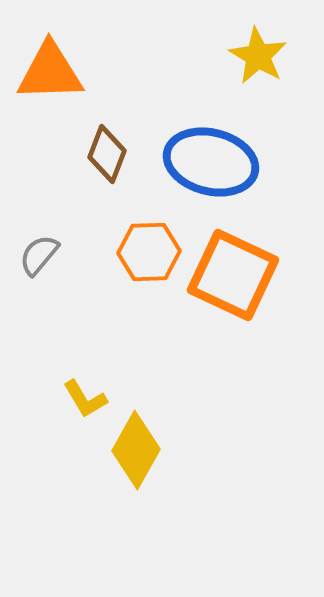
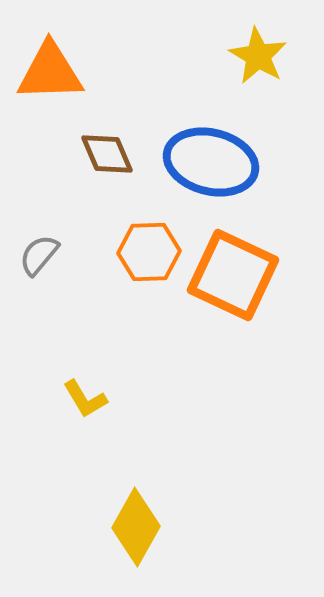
brown diamond: rotated 44 degrees counterclockwise
yellow diamond: moved 77 px down
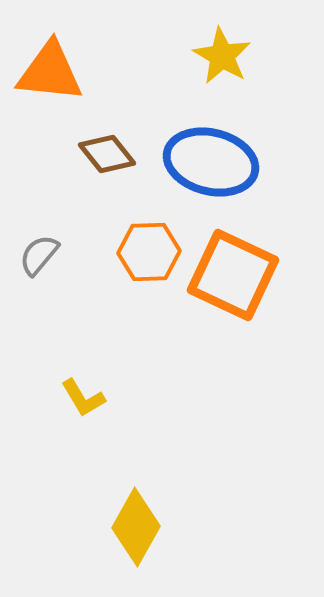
yellow star: moved 36 px left
orange triangle: rotated 8 degrees clockwise
brown diamond: rotated 16 degrees counterclockwise
yellow L-shape: moved 2 px left, 1 px up
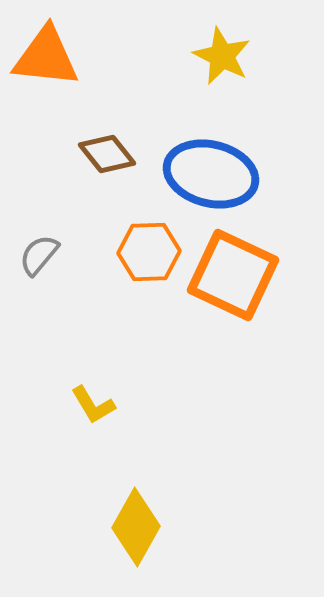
yellow star: rotated 4 degrees counterclockwise
orange triangle: moved 4 px left, 15 px up
blue ellipse: moved 12 px down
yellow L-shape: moved 10 px right, 7 px down
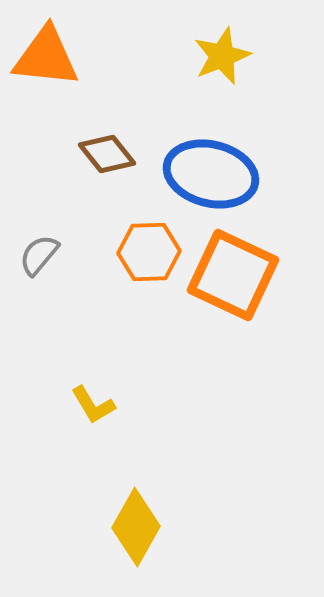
yellow star: rotated 24 degrees clockwise
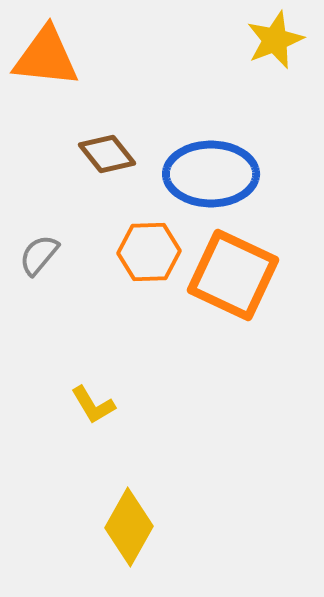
yellow star: moved 53 px right, 16 px up
blue ellipse: rotated 14 degrees counterclockwise
yellow diamond: moved 7 px left
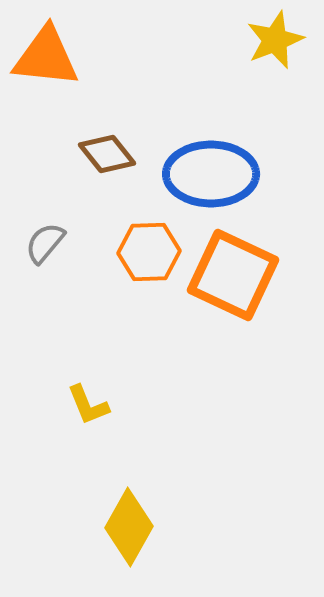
gray semicircle: moved 6 px right, 12 px up
yellow L-shape: moved 5 px left; rotated 9 degrees clockwise
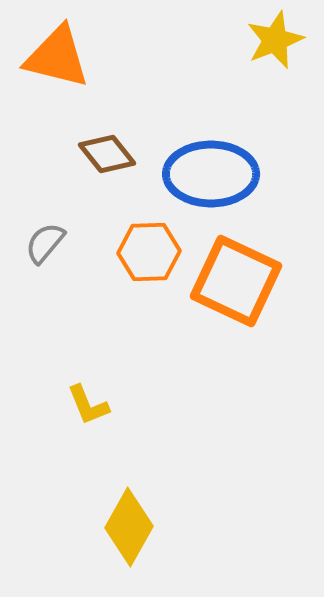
orange triangle: moved 11 px right; rotated 8 degrees clockwise
orange square: moved 3 px right, 6 px down
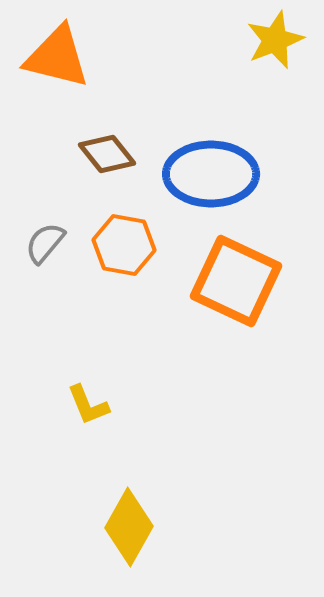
orange hexagon: moved 25 px left, 7 px up; rotated 12 degrees clockwise
